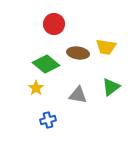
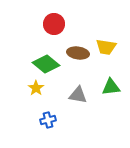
green triangle: rotated 30 degrees clockwise
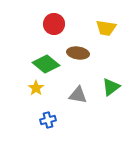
yellow trapezoid: moved 19 px up
green triangle: rotated 30 degrees counterclockwise
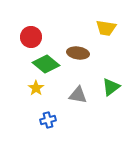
red circle: moved 23 px left, 13 px down
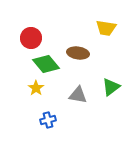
red circle: moved 1 px down
green diamond: rotated 12 degrees clockwise
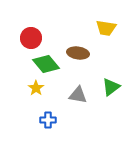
blue cross: rotated 14 degrees clockwise
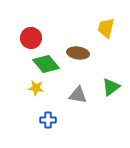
yellow trapezoid: rotated 95 degrees clockwise
yellow star: rotated 28 degrees counterclockwise
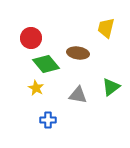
yellow star: rotated 21 degrees clockwise
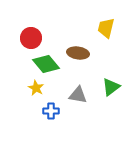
blue cross: moved 3 px right, 9 px up
